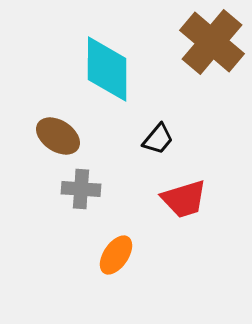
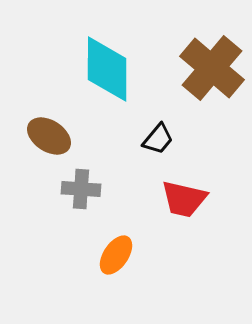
brown cross: moved 26 px down
brown ellipse: moved 9 px left
red trapezoid: rotated 30 degrees clockwise
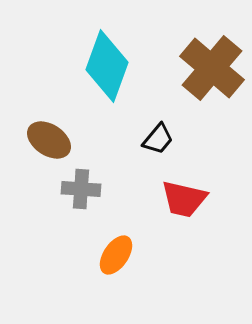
cyan diamond: moved 3 px up; rotated 20 degrees clockwise
brown ellipse: moved 4 px down
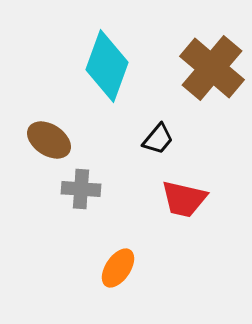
orange ellipse: moved 2 px right, 13 px down
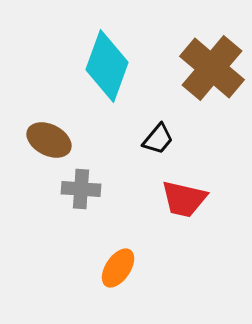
brown ellipse: rotated 6 degrees counterclockwise
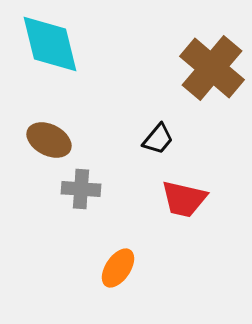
cyan diamond: moved 57 px left, 22 px up; rotated 34 degrees counterclockwise
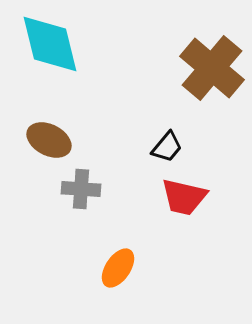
black trapezoid: moved 9 px right, 8 px down
red trapezoid: moved 2 px up
